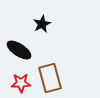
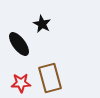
black star: rotated 18 degrees counterclockwise
black ellipse: moved 6 px up; rotated 20 degrees clockwise
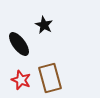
black star: moved 2 px right, 1 px down
red star: moved 3 px up; rotated 24 degrees clockwise
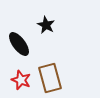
black star: moved 2 px right
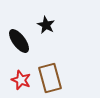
black ellipse: moved 3 px up
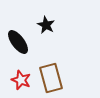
black ellipse: moved 1 px left, 1 px down
brown rectangle: moved 1 px right
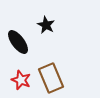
brown rectangle: rotated 8 degrees counterclockwise
